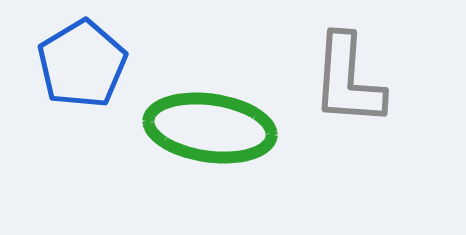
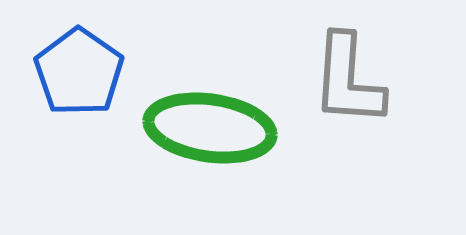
blue pentagon: moved 3 px left, 8 px down; rotated 6 degrees counterclockwise
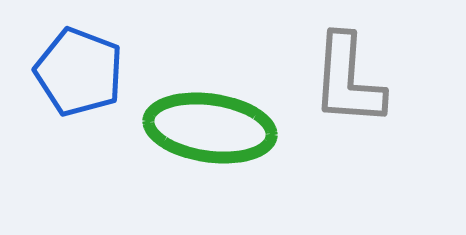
blue pentagon: rotated 14 degrees counterclockwise
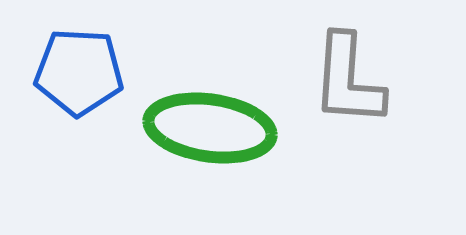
blue pentagon: rotated 18 degrees counterclockwise
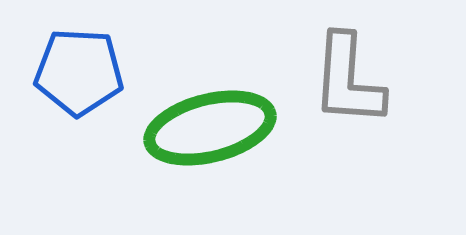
green ellipse: rotated 22 degrees counterclockwise
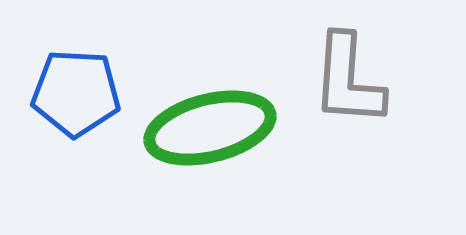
blue pentagon: moved 3 px left, 21 px down
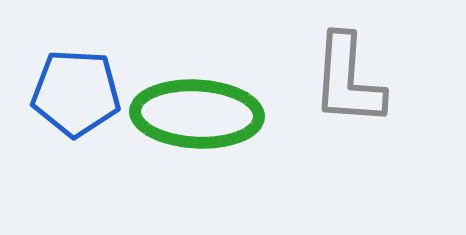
green ellipse: moved 13 px left, 14 px up; rotated 17 degrees clockwise
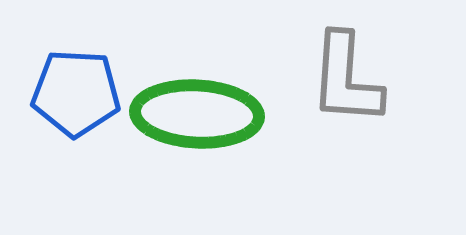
gray L-shape: moved 2 px left, 1 px up
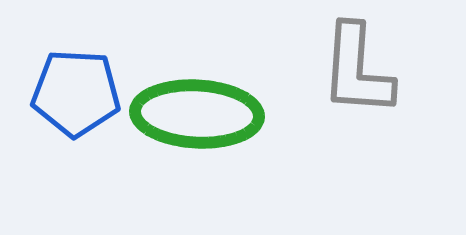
gray L-shape: moved 11 px right, 9 px up
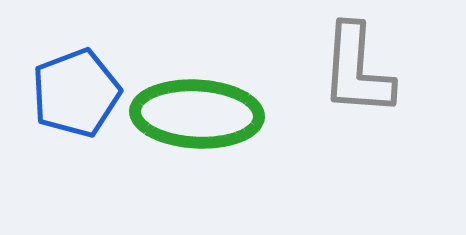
blue pentagon: rotated 24 degrees counterclockwise
